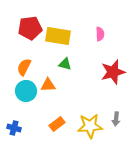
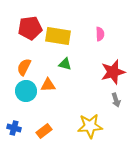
gray arrow: moved 19 px up; rotated 24 degrees counterclockwise
orange rectangle: moved 13 px left, 7 px down
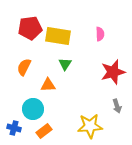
green triangle: rotated 48 degrees clockwise
cyan circle: moved 7 px right, 18 px down
gray arrow: moved 1 px right, 6 px down
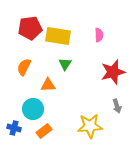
pink semicircle: moved 1 px left, 1 px down
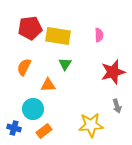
yellow star: moved 1 px right, 1 px up
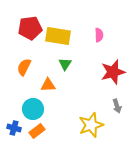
yellow star: rotated 15 degrees counterclockwise
orange rectangle: moved 7 px left
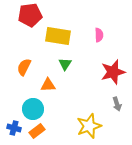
red pentagon: moved 13 px up
gray arrow: moved 2 px up
yellow star: moved 2 px left, 1 px down
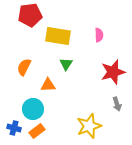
green triangle: moved 1 px right
